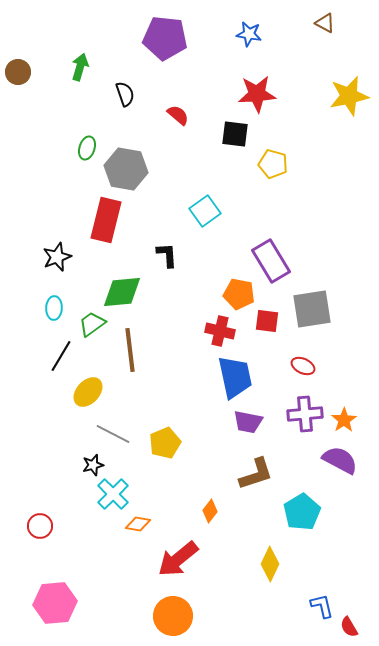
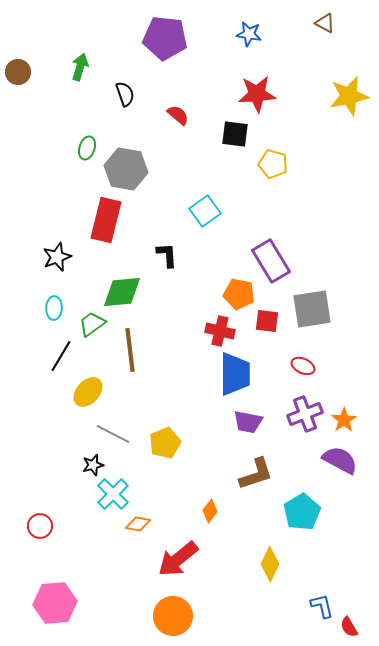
blue trapezoid at (235, 377): moved 3 px up; rotated 12 degrees clockwise
purple cross at (305, 414): rotated 16 degrees counterclockwise
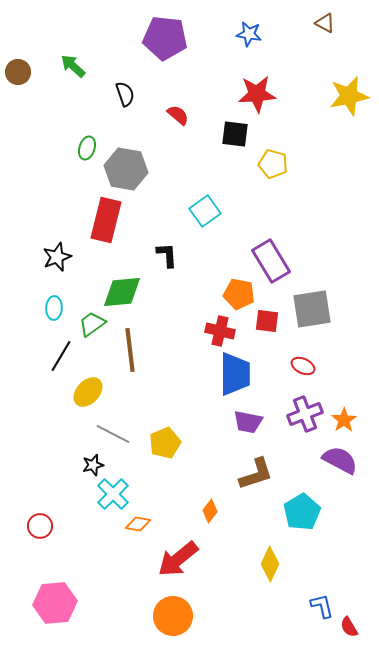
green arrow at (80, 67): moved 7 px left, 1 px up; rotated 64 degrees counterclockwise
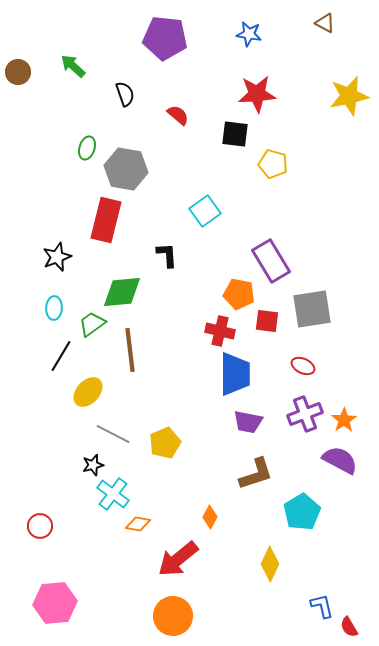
cyan cross at (113, 494): rotated 8 degrees counterclockwise
orange diamond at (210, 511): moved 6 px down; rotated 10 degrees counterclockwise
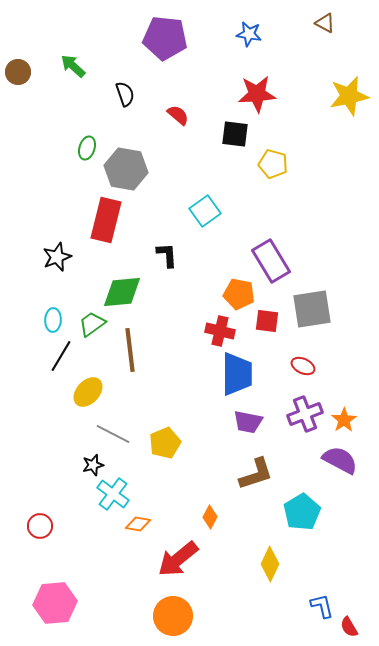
cyan ellipse at (54, 308): moved 1 px left, 12 px down
blue trapezoid at (235, 374): moved 2 px right
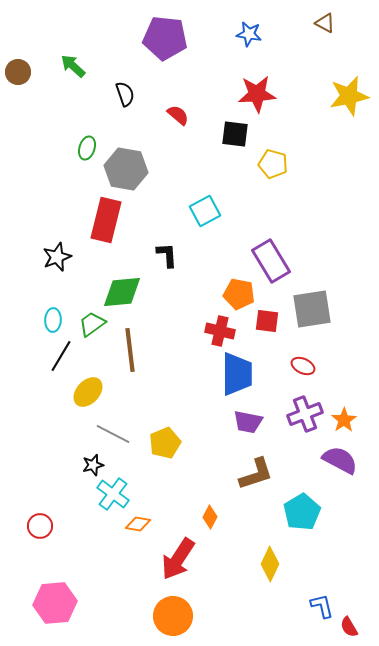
cyan square at (205, 211): rotated 8 degrees clockwise
red arrow at (178, 559): rotated 18 degrees counterclockwise
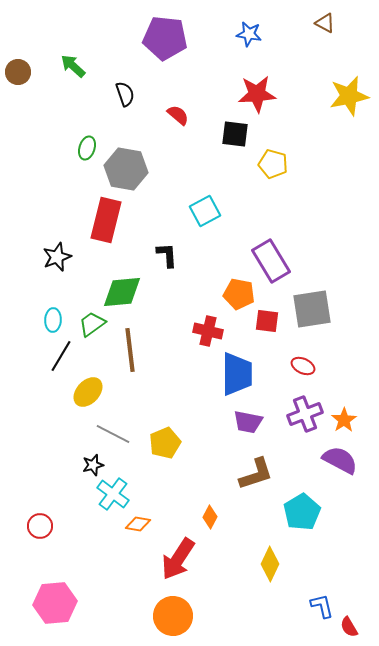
red cross at (220, 331): moved 12 px left
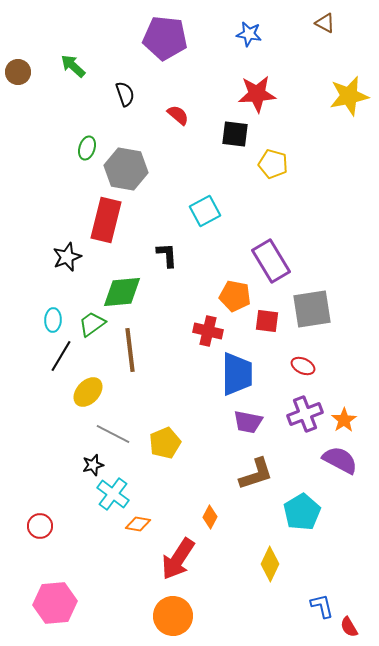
black star at (57, 257): moved 10 px right
orange pentagon at (239, 294): moved 4 px left, 2 px down
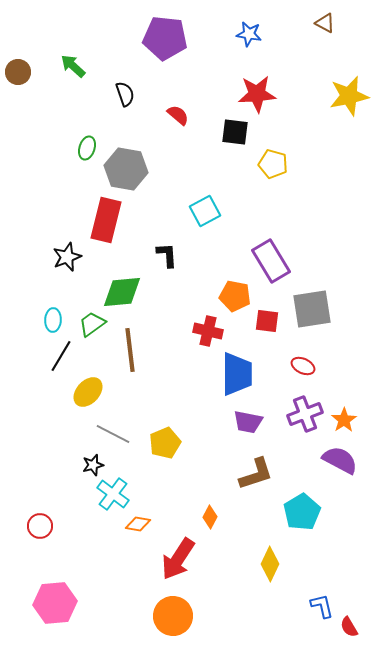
black square at (235, 134): moved 2 px up
